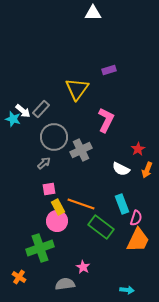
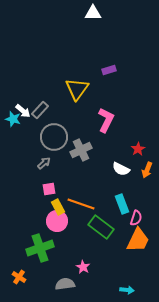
gray rectangle: moved 1 px left, 1 px down
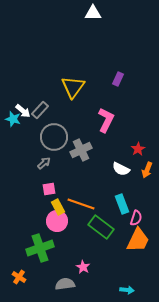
purple rectangle: moved 9 px right, 9 px down; rotated 48 degrees counterclockwise
yellow triangle: moved 4 px left, 2 px up
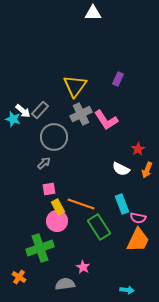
yellow triangle: moved 2 px right, 1 px up
pink L-shape: rotated 120 degrees clockwise
gray cross: moved 36 px up
pink semicircle: moved 2 px right; rotated 84 degrees clockwise
green rectangle: moved 2 px left; rotated 20 degrees clockwise
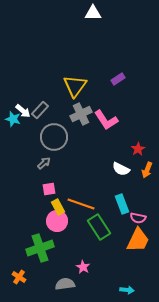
purple rectangle: rotated 32 degrees clockwise
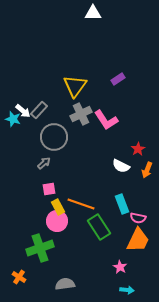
gray rectangle: moved 1 px left
white semicircle: moved 3 px up
pink star: moved 37 px right
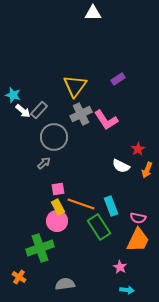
cyan star: moved 24 px up
pink square: moved 9 px right
cyan rectangle: moved 11 px left, 2 px down
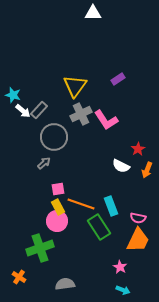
cyan arrow: moved 4 px left; rotated 16 degrees clockwise
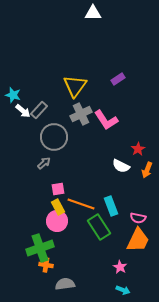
orange cross: moved 27 px right, 12 px up; rotated 24 degrees counterclockwise
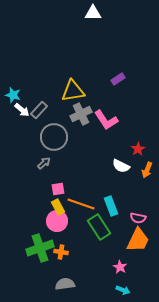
yellow triangle: moved 2 px left, 5 px down; rotated 45 degrees clockwise
white arrow: moved 1 px left, 1 px up
orange cross: moved 15 px right, 13 px up
